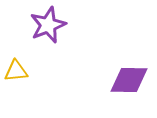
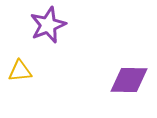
yellow triangle: moved 4 px right
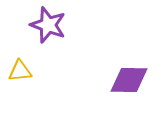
purple star: rotated 30 degrees counterclockwise
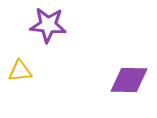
purple star: rotated 15 degrees counterclockwise
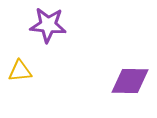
purple diamond: moved 1 px right, 1 px down
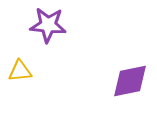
purple diamond: rotated 12 degrees counterclockwise
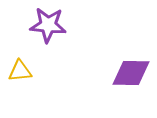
purple diamond: moved 1 px right, 8 px up; rotated 12 degrees clockwise
